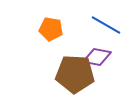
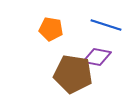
blue line: rotated 12 degrees counterclockwise
brown pentagon: moved 2 px left; rotated 6 degrees clockwise
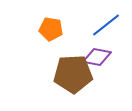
blue line: rotated 56 degrees counterclockwise
brown pentagon: rotated 12 degrees counterclockwise
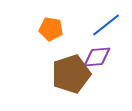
purple diamond: rotated 16 degrees counterclockwise
brown pentagon: moved 2 px left; rotated 15 degrees counterclockwise
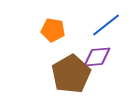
orange pentagon: moved 2 px right, 1 px down
brown pentagon: rotated 12 degrees counterclockwise
